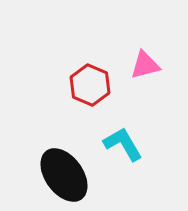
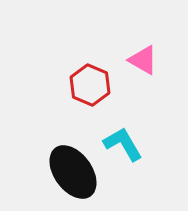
pink triangle: moved 2 px left, 5 px up; rotated 44 degrees clockwise
black ellipse: moved 9 px right, 3 px up
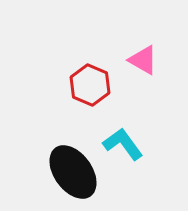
cyan L-shape: rotated 6 degrees counterclockwise
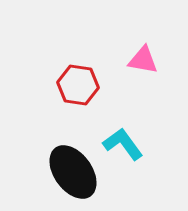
pink triangle: rotated 20 degrees counterclockwise
red hexagon: moved 12 px left; rotated 15 degrees counterclockwise
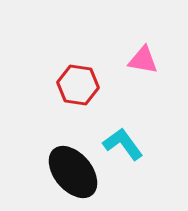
black ellipse: rotated 4 degrees counterclockwise
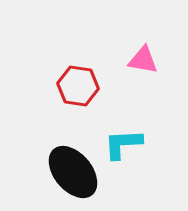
red hexagon: moved 1 px down
cyan L-shape: rotated 57 degrees counterclockwise
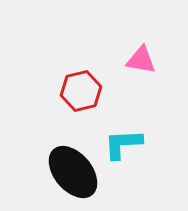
pink triangle: moved 2 px left
red hexagon: moved 3 px right, 5 px down; rotated 21 degrees counterclockwise
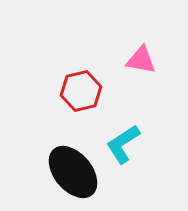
cyan L-shape: rotated 30 degrees counterclockwise
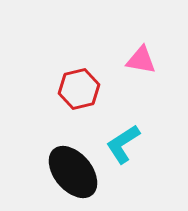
red hexagon: moved 2 px left, 2 px up
